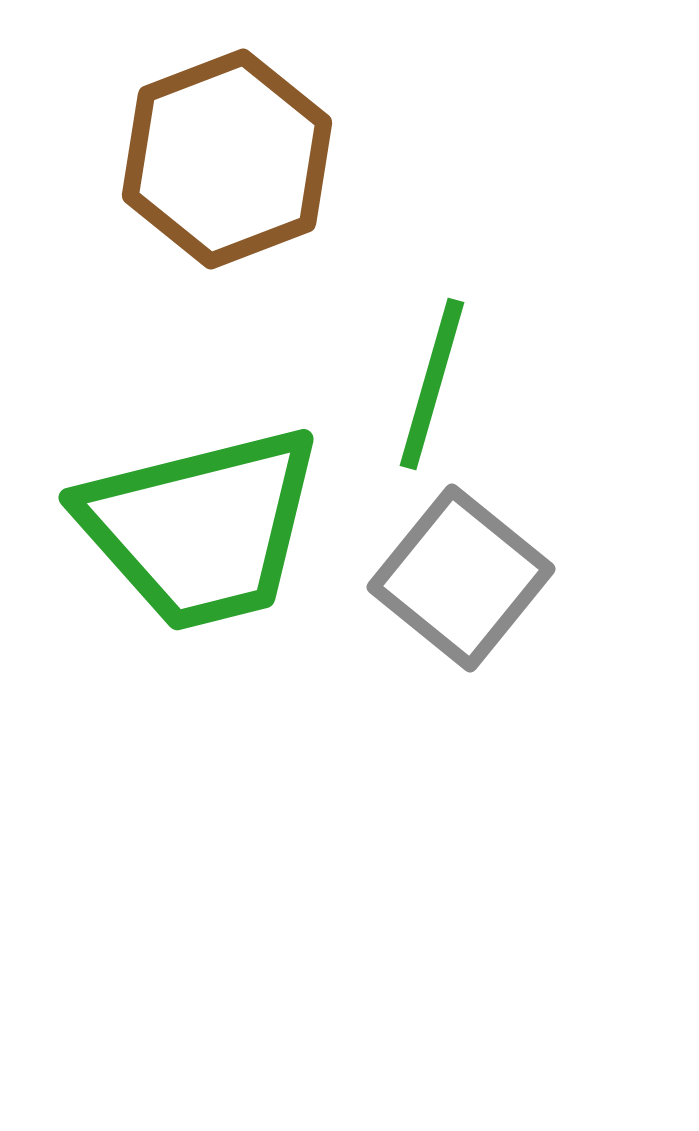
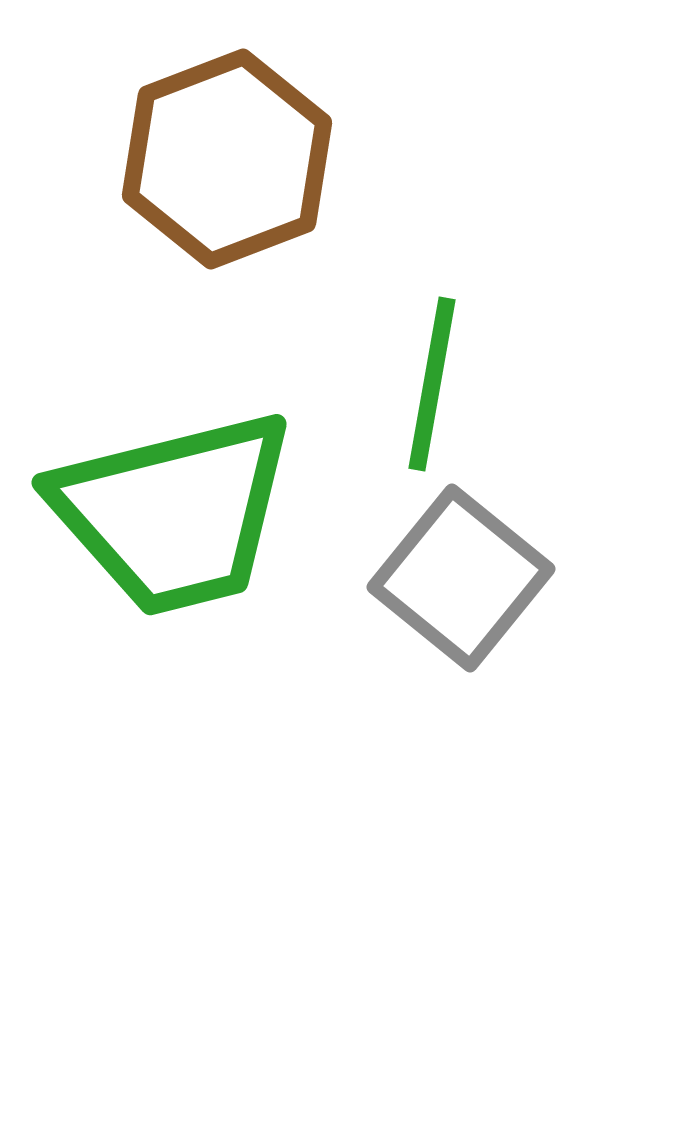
green line: rotated 6 degrees counterclockwise
green trapezoid: moved 27 px left, 15 px up
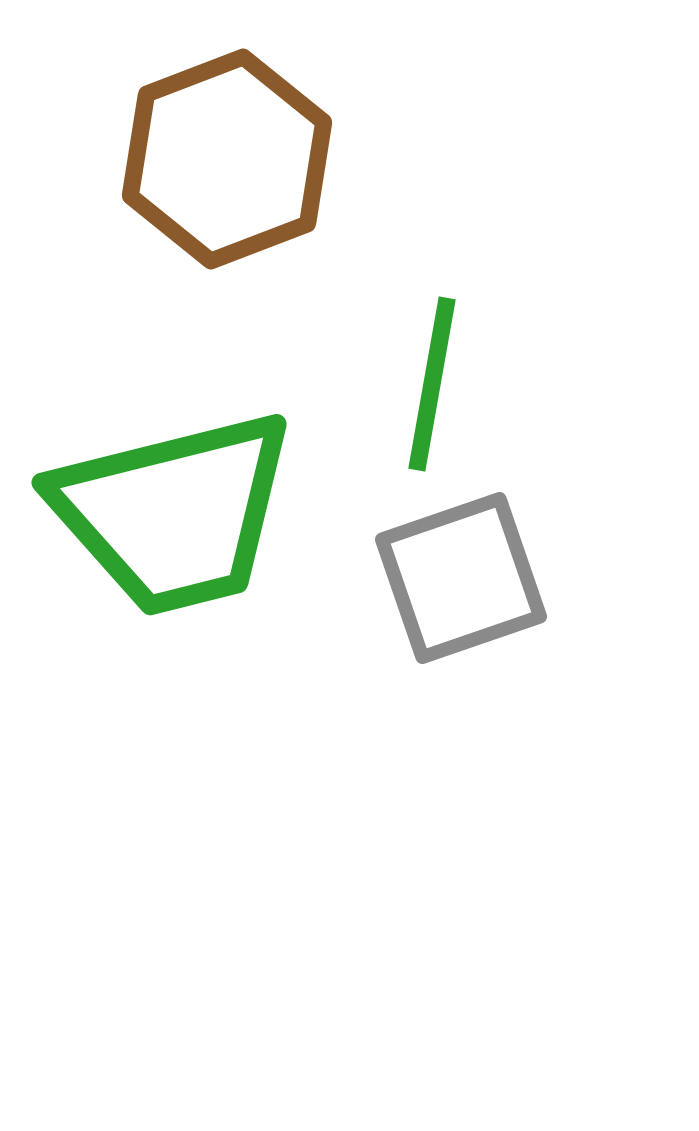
gray square: rotated 32 degrees clockwise
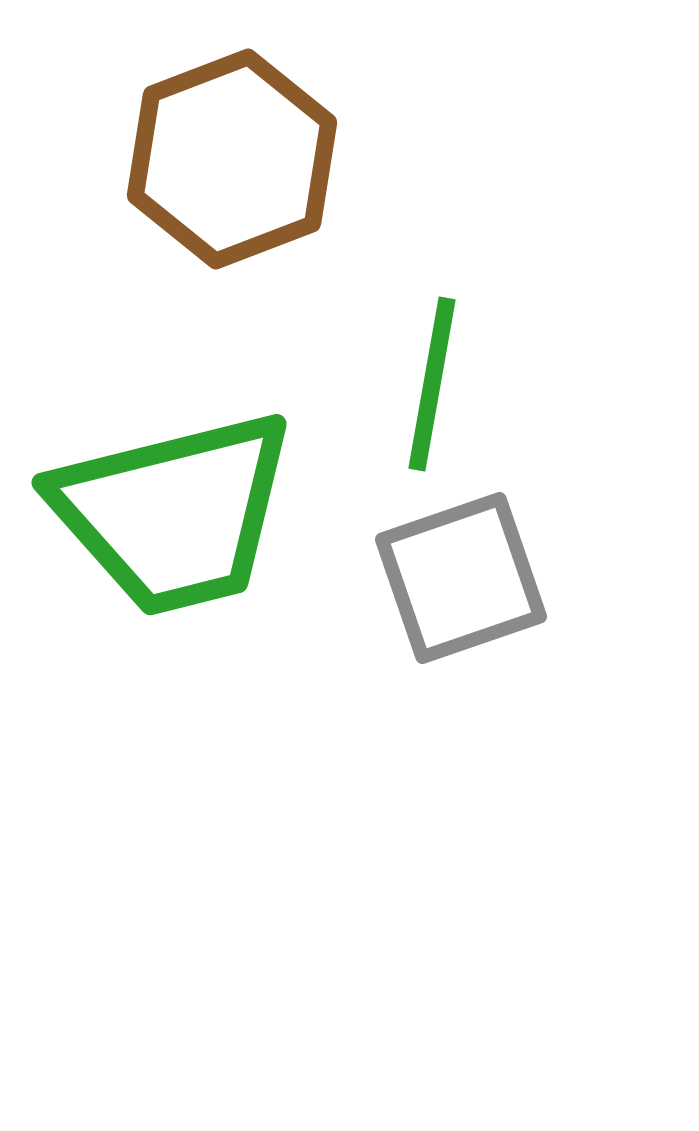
brown hexagon: moved 5 px right
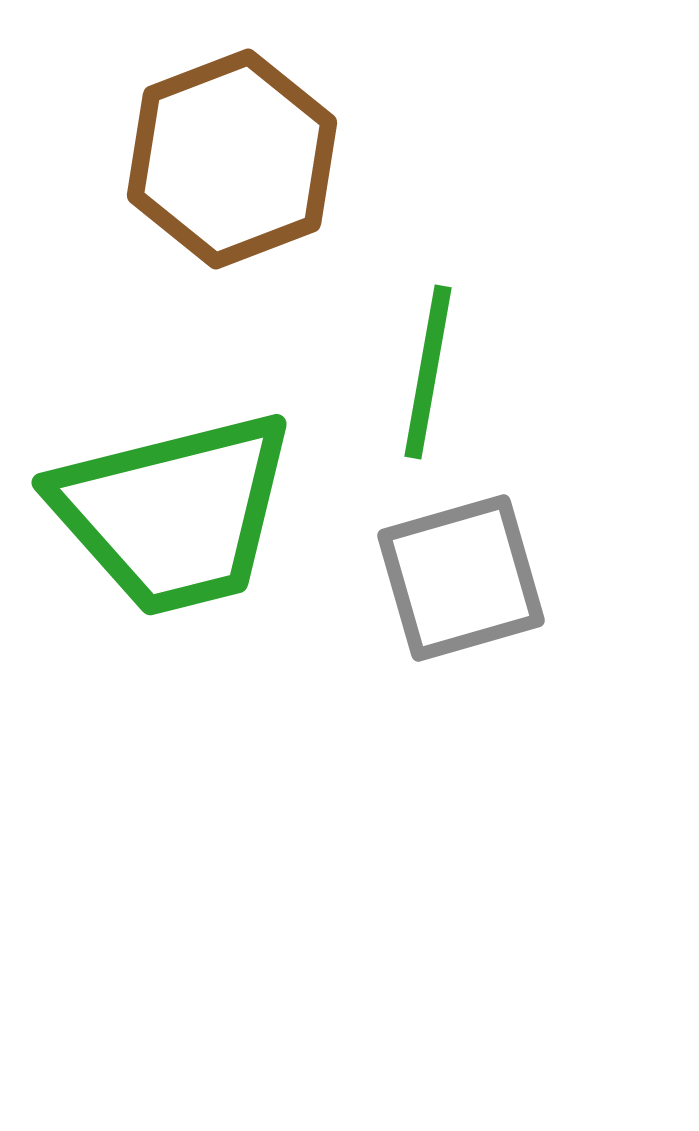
green line: moved 4 px left, 12 px up
gray square: rotated 3 degrees clockwise
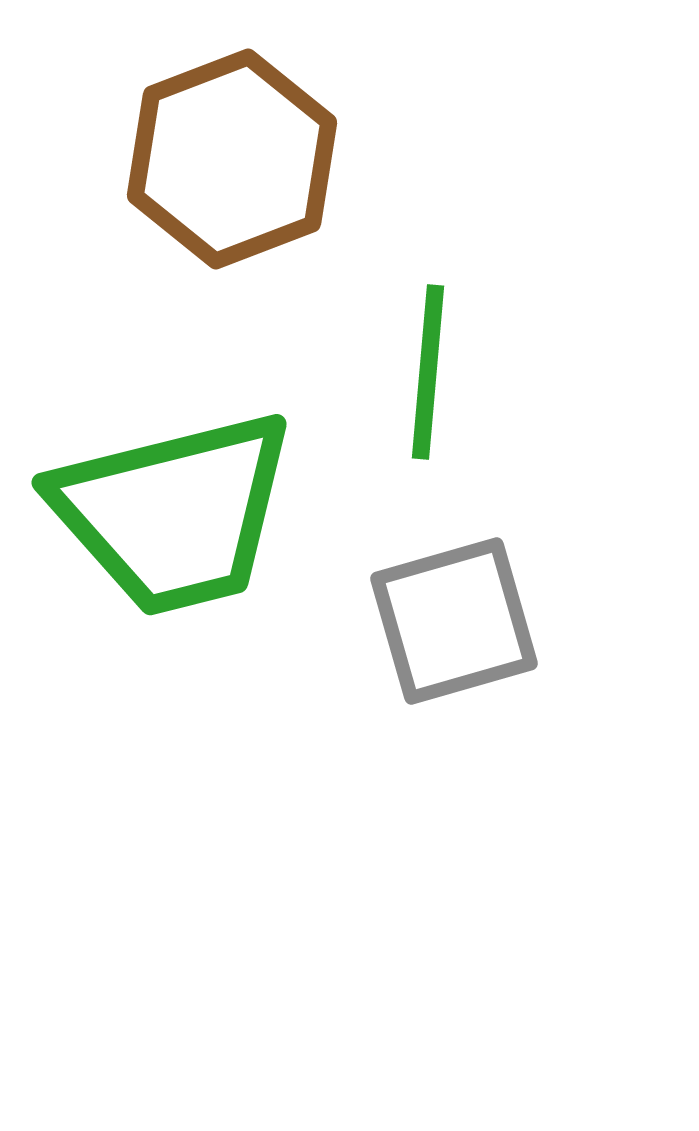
green line: rotated 5 degrees counterclockwise
gray square: moved 7 px left, 43 px down
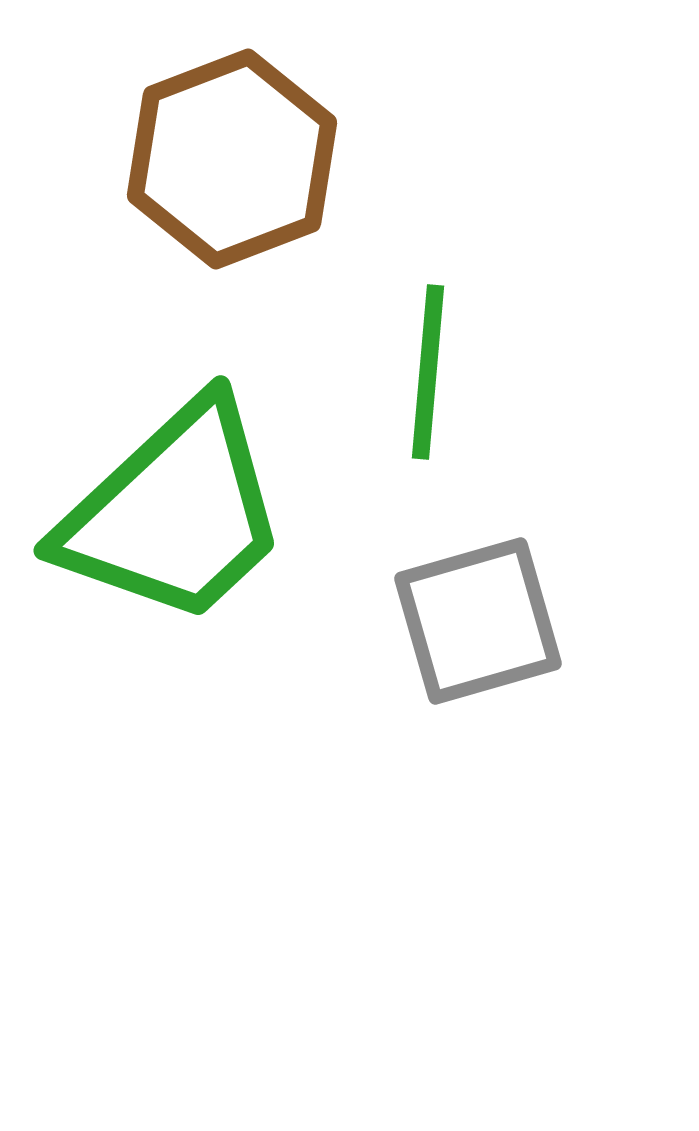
green trapezoid: rotated 29 degrees counterclockwise
gray square: moved 24 px right
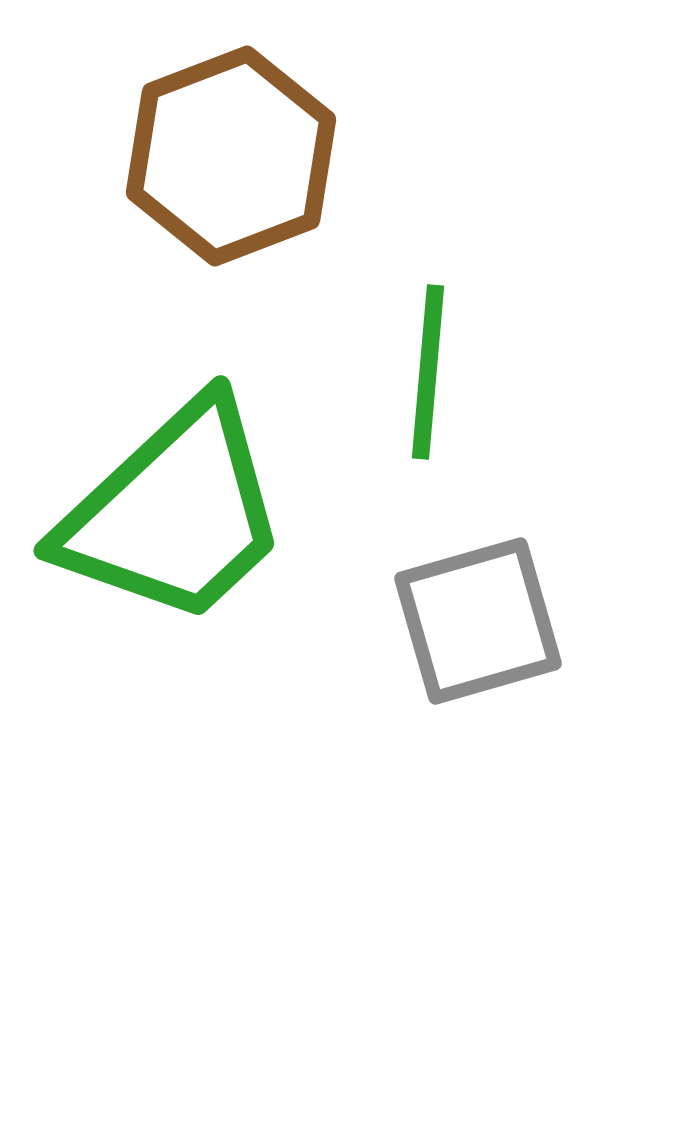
brown hexagon: moved 1 px left, 3 px up
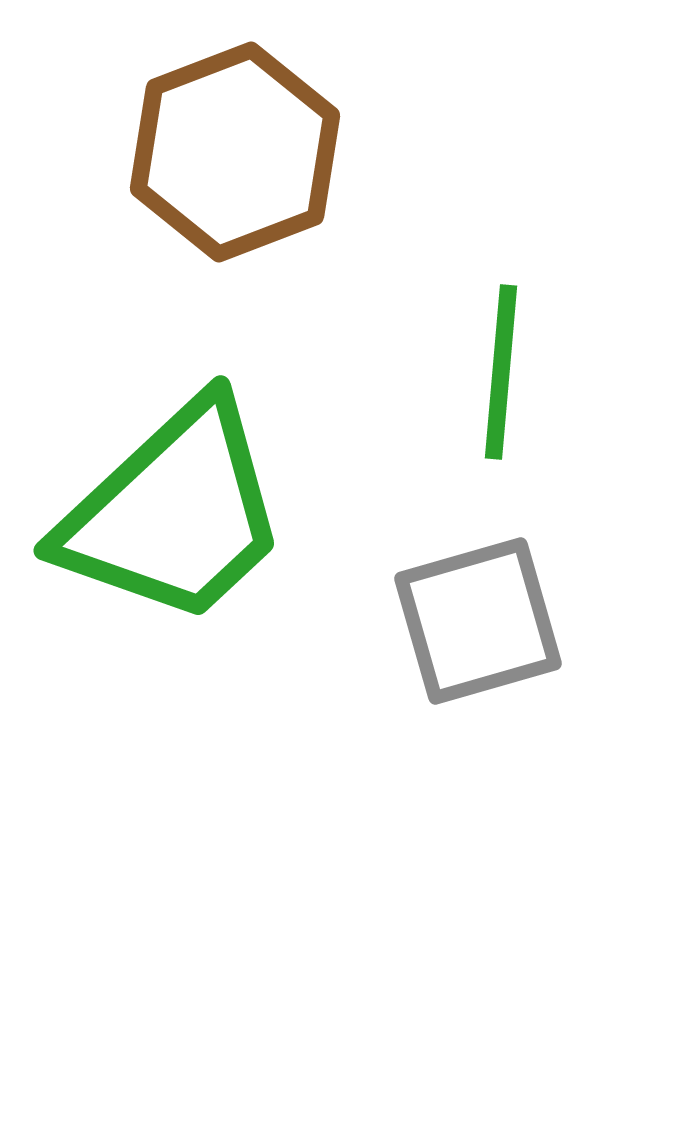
brown hexagon: moved 4 px right, 4 px up
green line: moved 73 px right
